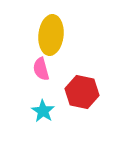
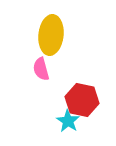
red hexagon: moved 8 px down
cyan star: moved 25 px right, 10 px down
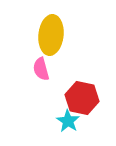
red hexagon: moved 2 px up
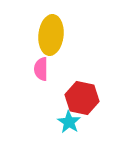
pink semicircle: rotated 15 degrees clockwise
cyan star: moved 1 px right, 1 px down
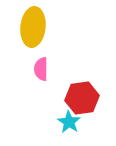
yellow ellipse: moved 18 px left, 8 px up
red hexagon: rotated 20 degrees counterclockwise
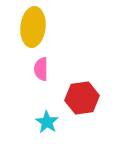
cyan star: moved 22 px left
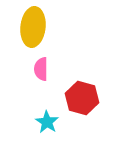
red hexagon: rotated 24 degrees clockwise
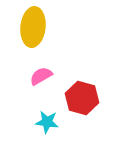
pink semicircle: moved 7 px down; rotated 60 degrees clockwise
cyan star: rotated 25 degrees counterclockwise
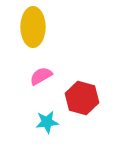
yellow ellipse: rotated 6 degrees counterclockwise
cyan star: rotated 15 degrees counterclockwise
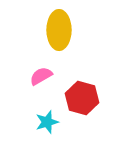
yellow ellipse: moved 26 px right, 3 px down
cyan star: rotated 10 degrees counterclockwise
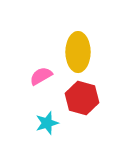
yellow ellipse: moved 19 px right, 22 px down
cyan star: moved 1 px down
